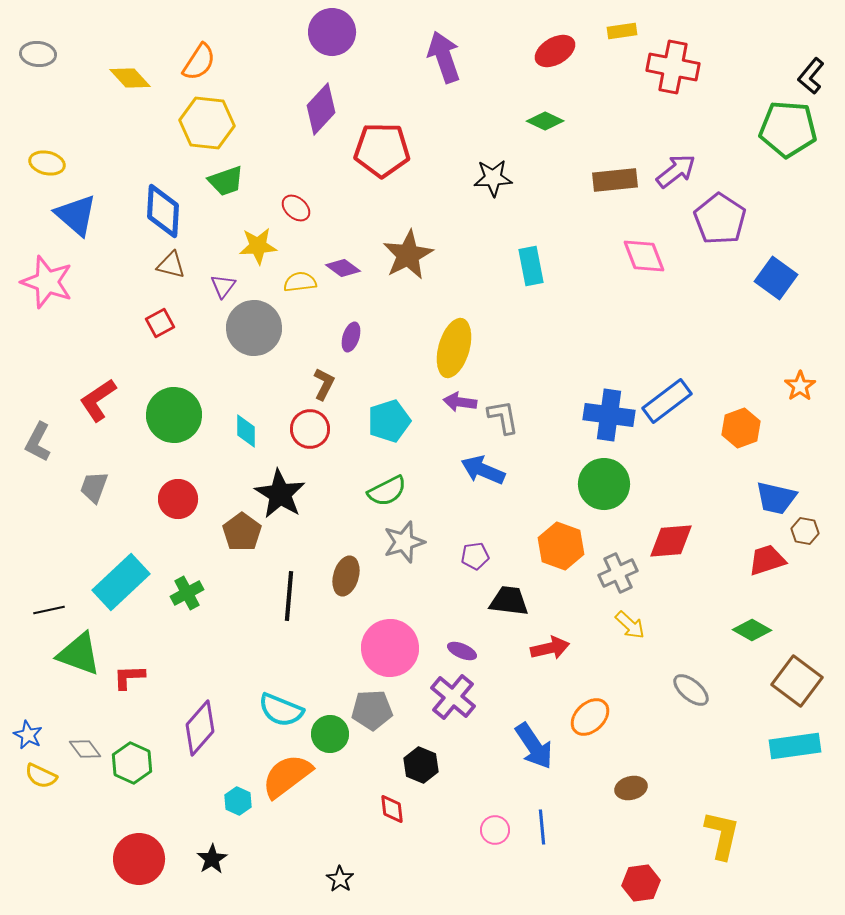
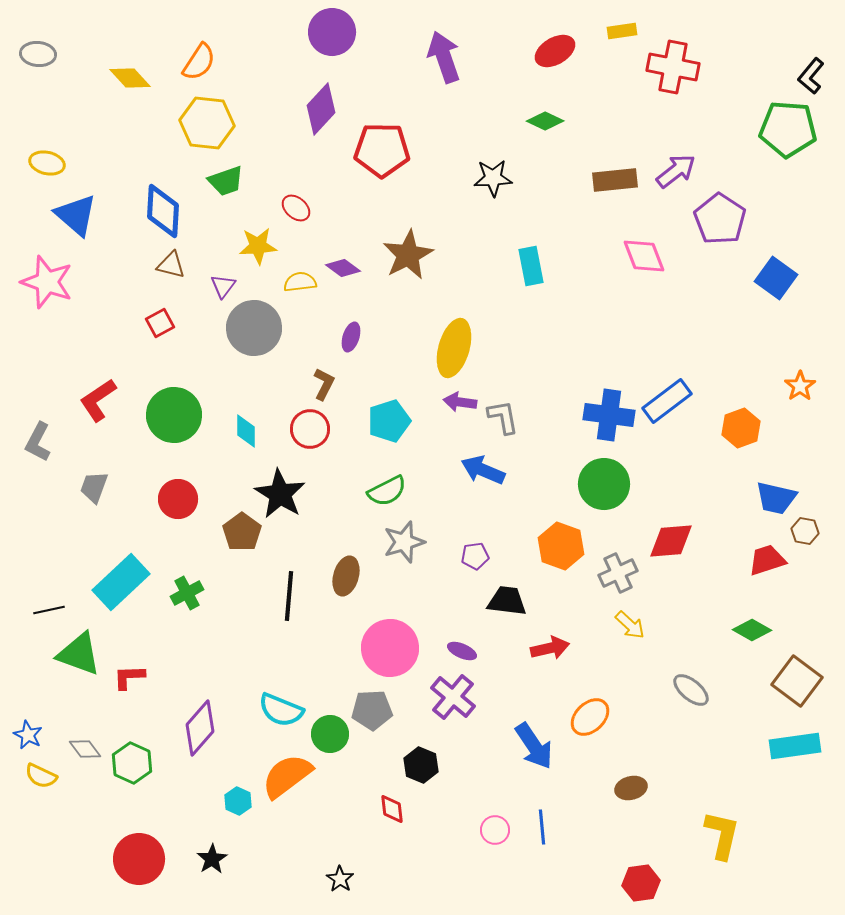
black trapezoid at (509, 601): moved 2 px left
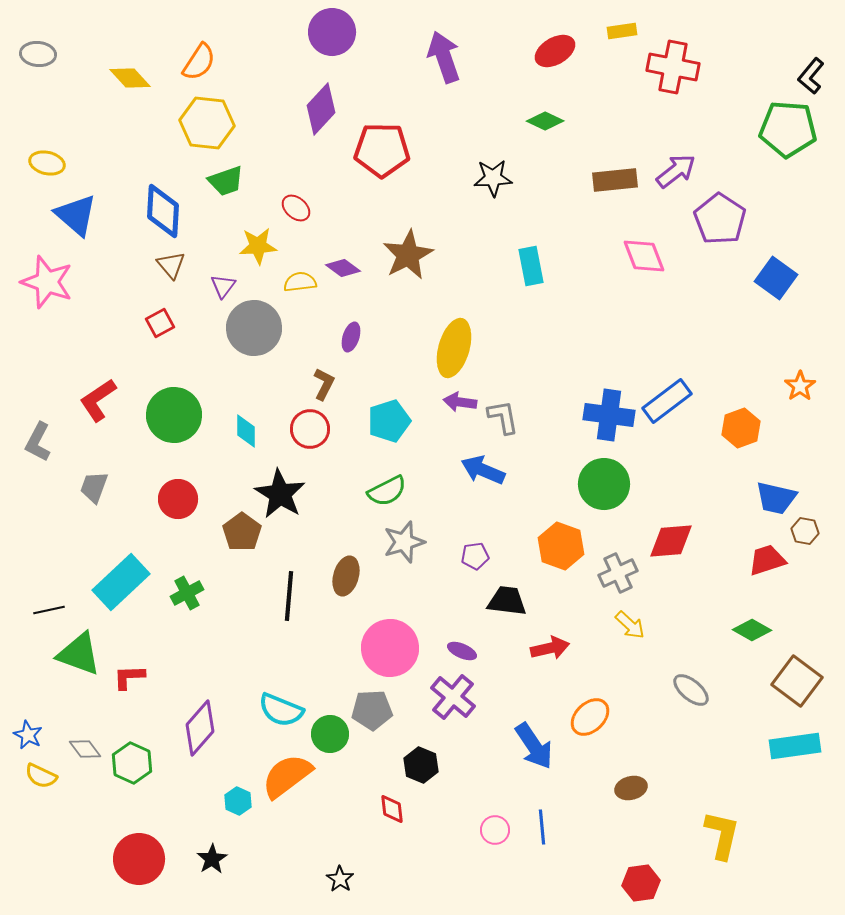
brown triangle at (171, 265): rotated 36 degrees clockwise
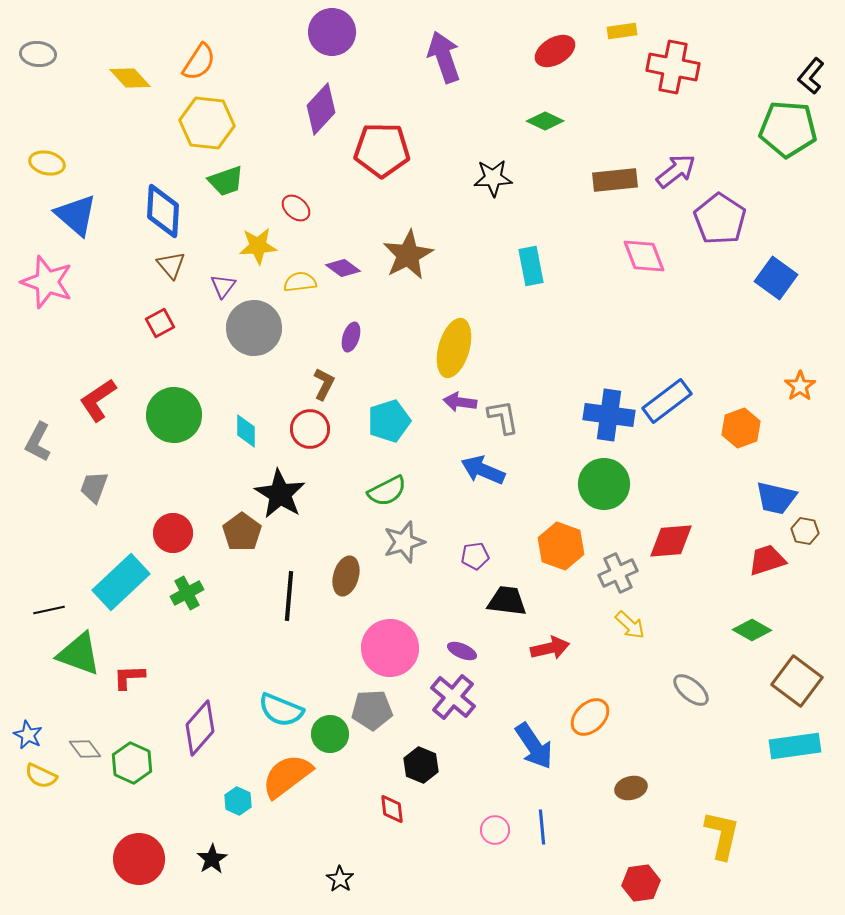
red circle at (178, 499): moved 5 px left, 34 px down
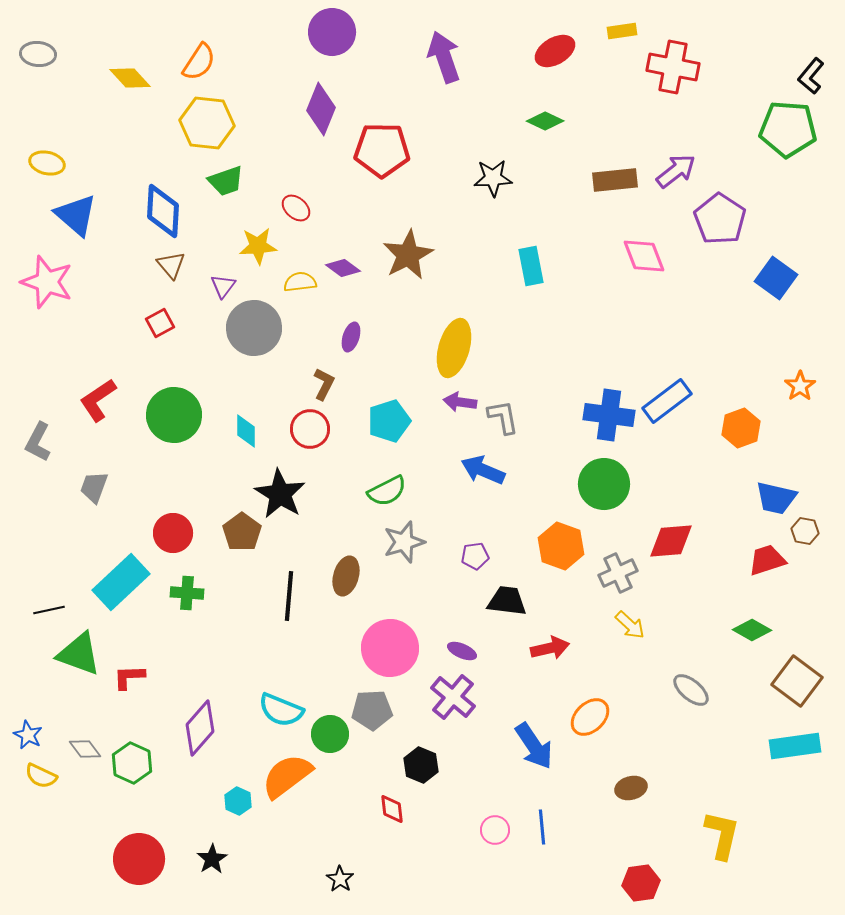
purple diamond at (321, 109): rotated 21 degrees counterclockwise
green cross at (187, 593): rotated 32 degrees clockwise
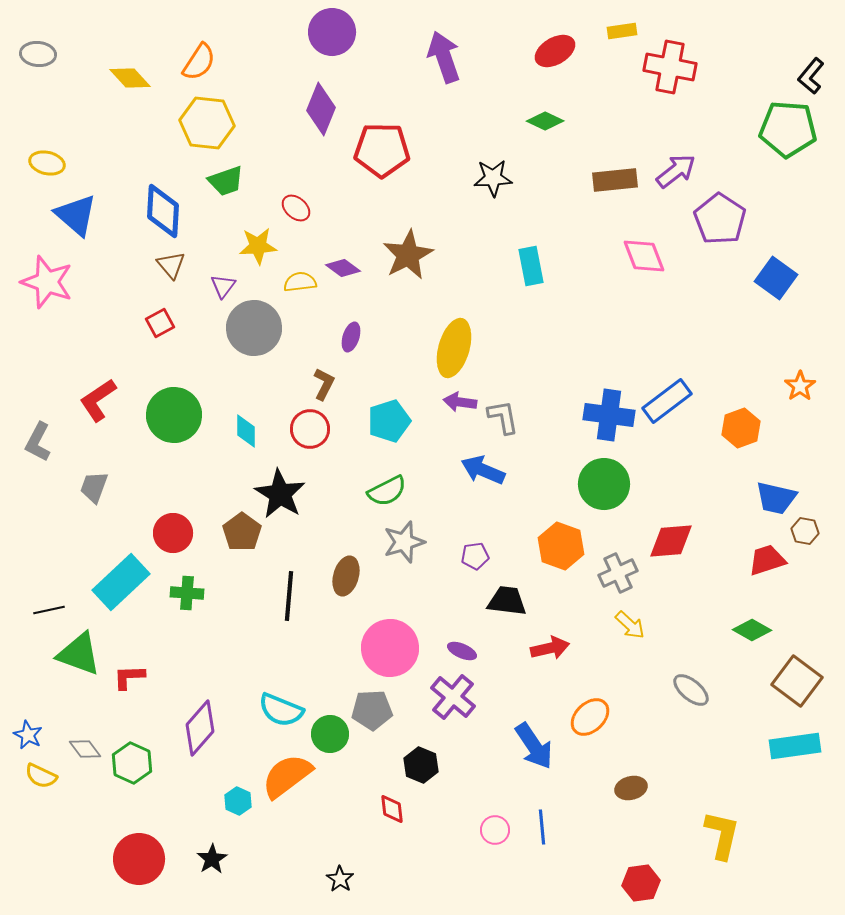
red cross at (673, 67): moved 3 px left
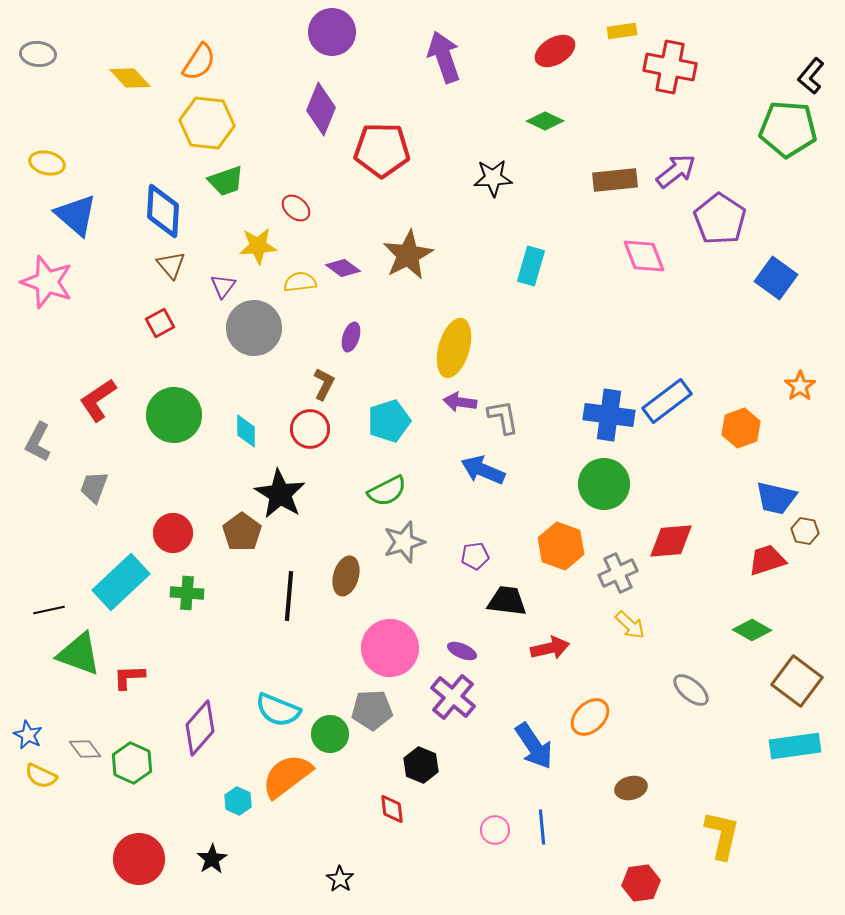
cyan rectangle at (531, 266): rotated 27 degrees clockwise
cyan semicircle at (281, 710): moved 3 px left
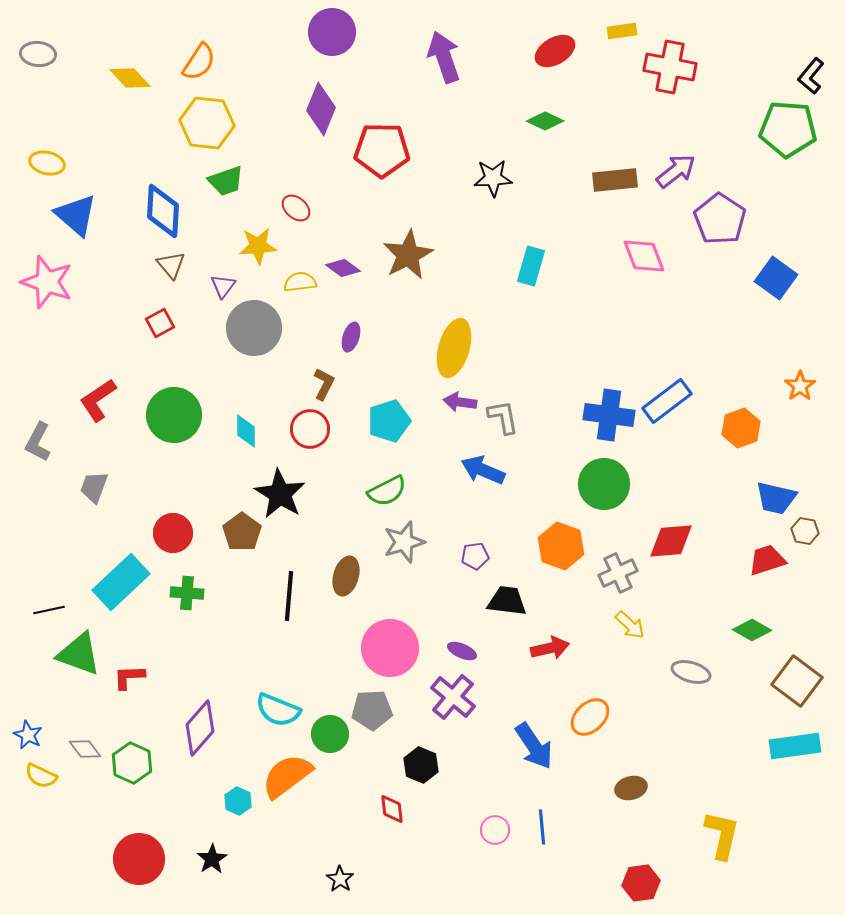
gray ellipse at (691, 690): moved 18 px up; rotated 24 degrees counterclockwise
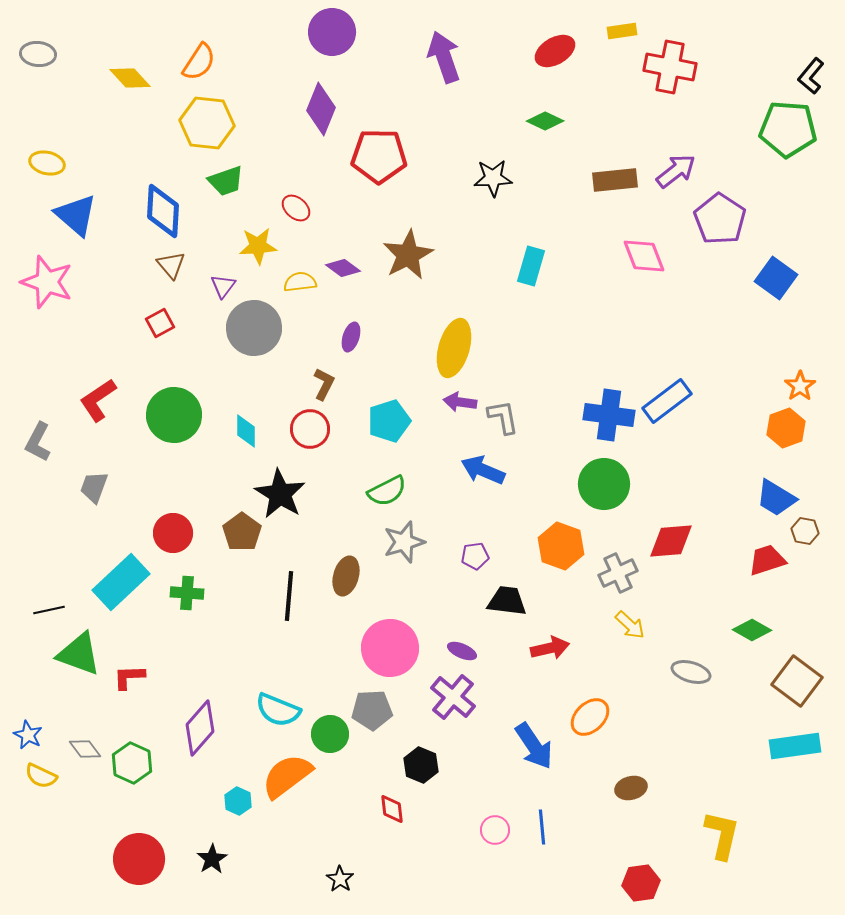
red pentagon at (382, 150): moved 3 px left, 6 px down
orange hexagon at (741, 428): moved 45 px right
blue trapezoid at (776, 498): rotated 18 degrees clockwise
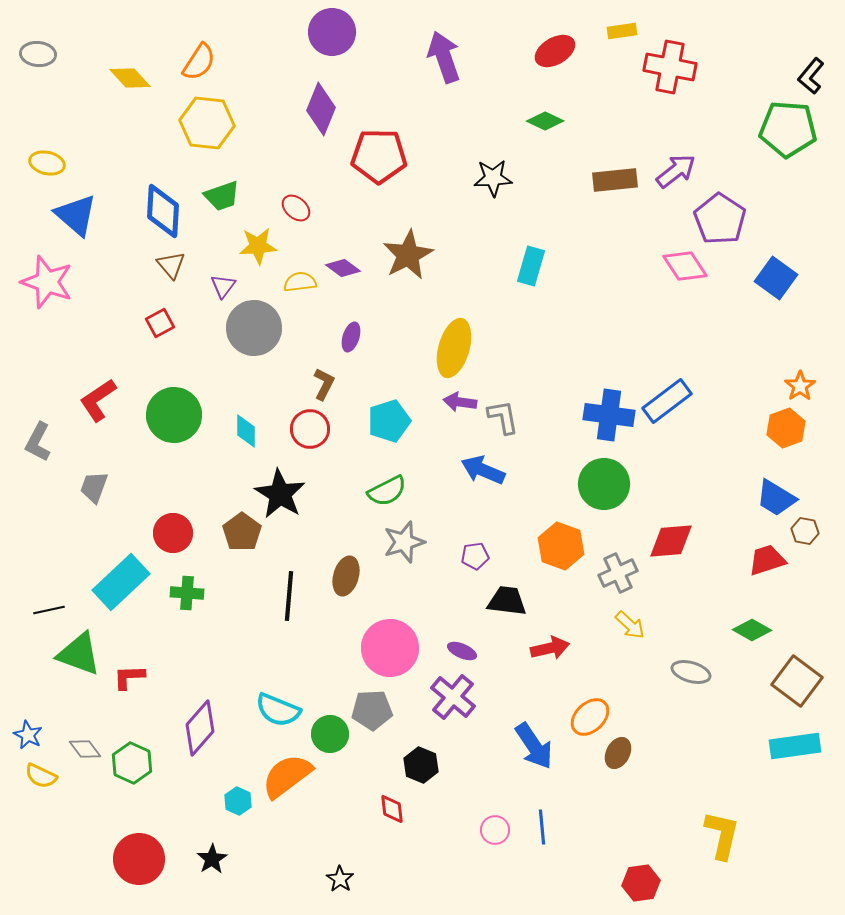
green trapezoid at (226, 181): moved 4 px left, 15 px down
pink diamond at (644, 256): moved 41 px right, 10 px down; rotated 12 degrees counterclockwise
brown ellipse at (631, 788): moved 13 px left, 35 px up; rotated 48 degrees counterclockwise
